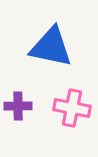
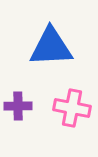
blue triangle: rotated 15 degrees counterclockwise
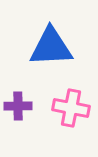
pink cross: moved 1 px left
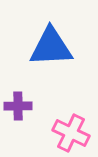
pink cross: moved 25 px down; rotated 15 degrees clockwise
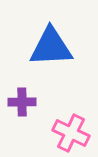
purple cross: moved 4 px right, 4 px up
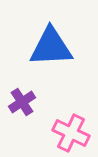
purple cross: rotated 32 degrees counterclockwise
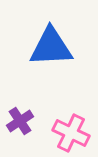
purple cross: moved 2 px left, 19 px down
